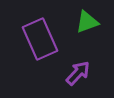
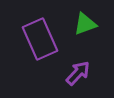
green triangle: moved 2 px left, 2 px down
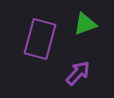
purple rectangle: rotated 39 degrees clockwise
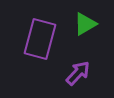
green triangle: rotated 10 degrees counterclockwise
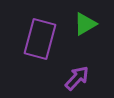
purple arrow: moved 1 px left, 5 px down
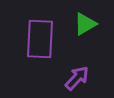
purple rectangle: rotated 12 degrees counterclockwise
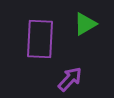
purple arrow: moved 7 px left, 1 px down
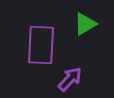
purple rectangle: moved 1 px right, 6 px down
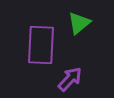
green triangle: moved 6 px left, 1 px up; rotated 10 degrees counterclockwise
